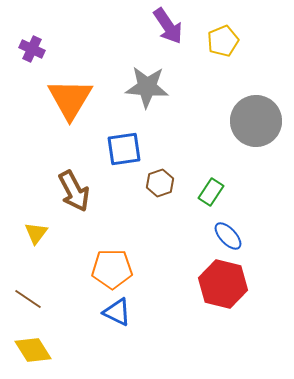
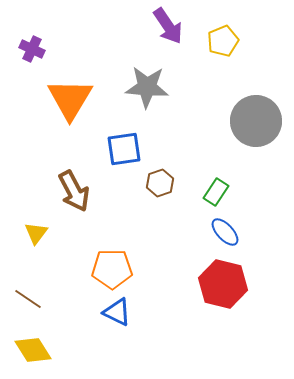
green rectangle: moved 5 px right
blue ellipse: moved 3 px left, 4 px up
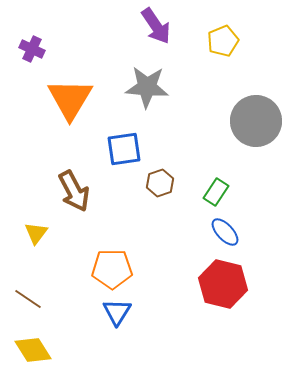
purple arrow: moved 12 px left
blue triangle: rotated 36 degrees clockwise
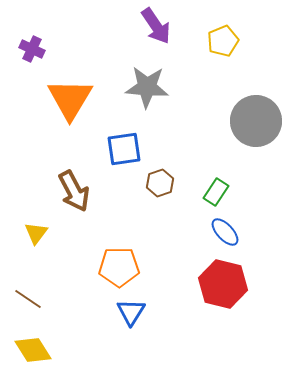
orange pentagon: moved 7 px right, 2 px up
blue triangle: moved 14 px right
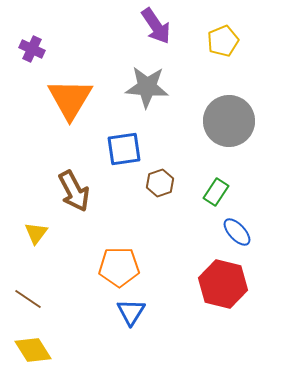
gray circle: moved 27 px left
blue ellipse: moved 12 px right
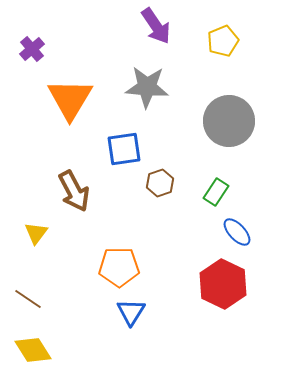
purple cross: rotated 25 degrees clockwise
red hexagon: rotated 12 degrees clockwise
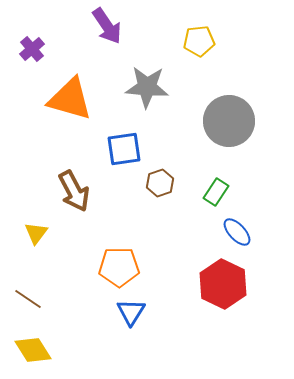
purple arrow: moved 49 px left
yellow pentagon: moved 24 px left; rotated 16 degrees clockwise
orange triangle: rotated 45 degrees counterclockwise
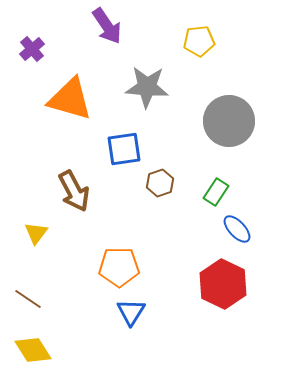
blue ellipse: moved 3 px up
